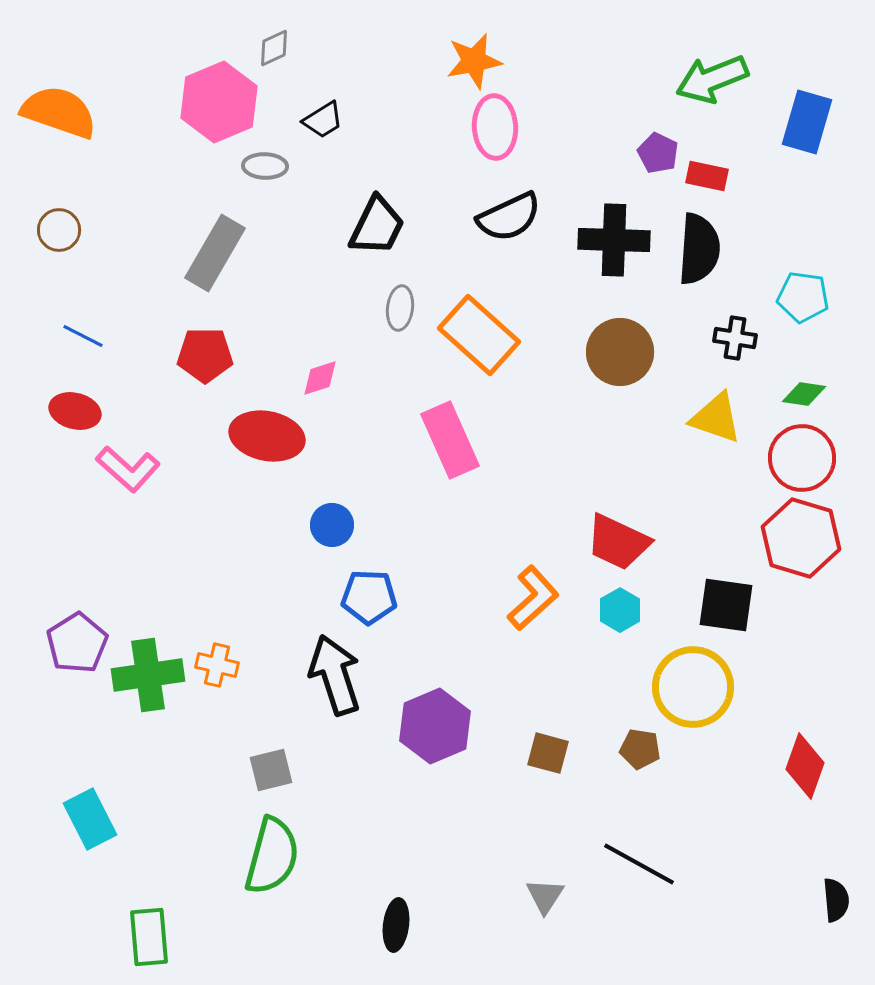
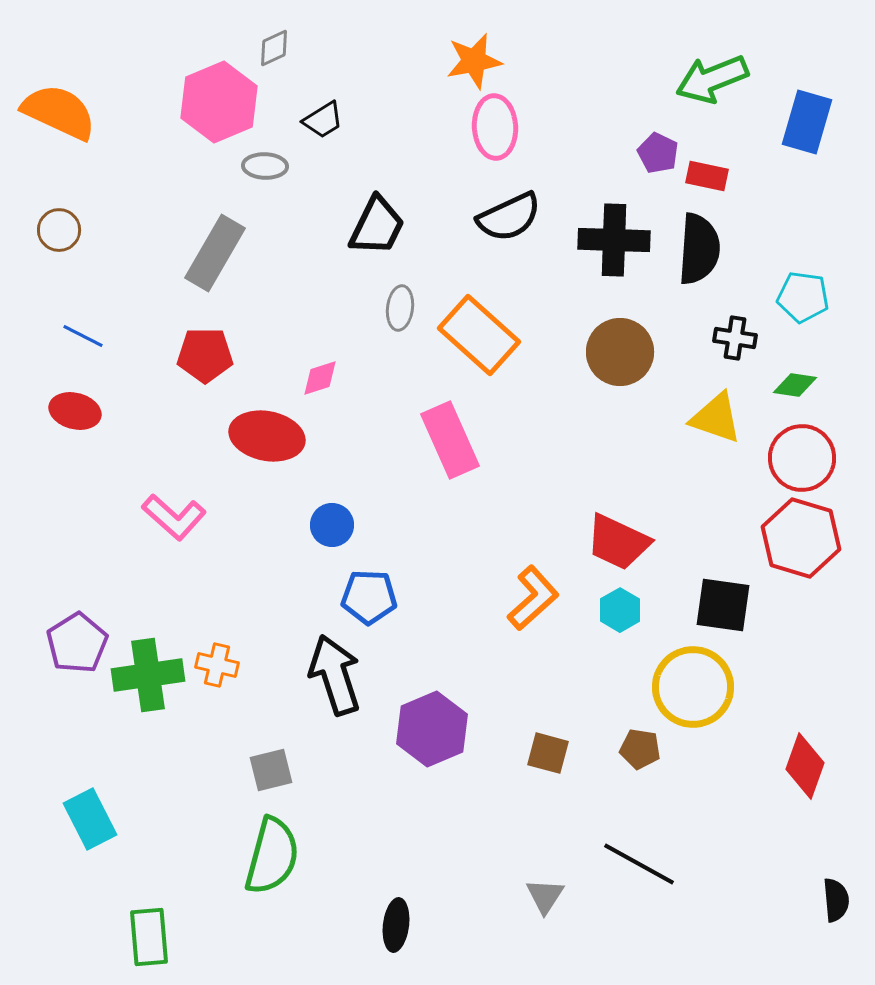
orange semicircle at (59, 112): rotated 6 degrees clockwise
green diamond at (804, 394): moved 9 px left, 9 px up
pink L-shape at (128, 469): moved 46 px right, 48 px down
black square at (726, 605): moved 3 px left
purple hexagon at (435, 726): moved 3 px left, 3 px down
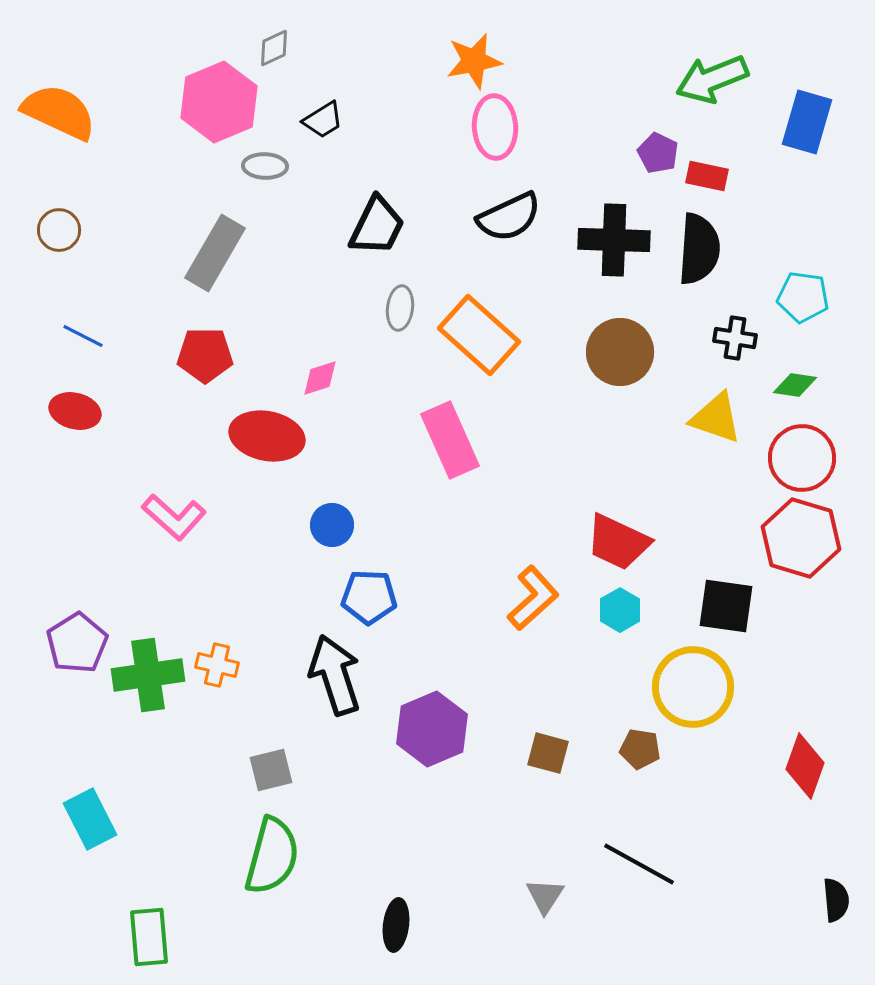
black square at (723, 605): moved 3 px right, 1 px down
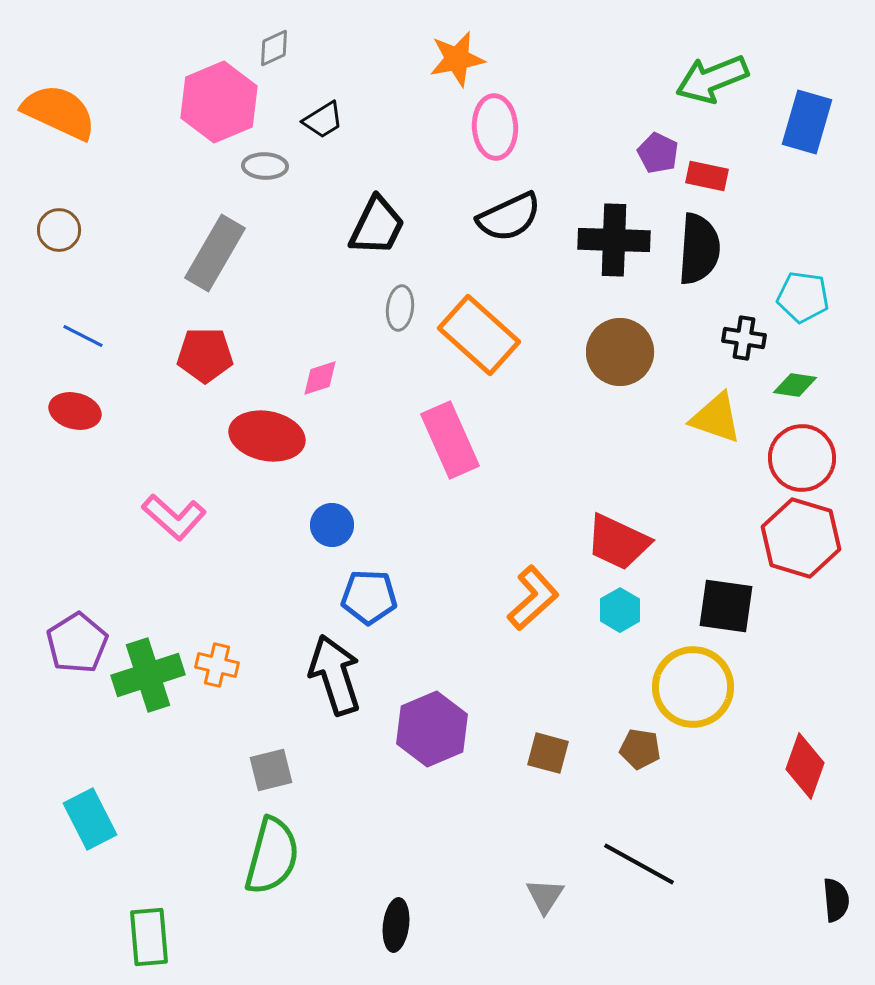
orange star at (474, 61): moved 17 px left, 2 px up
black cross at (735, 338): moved 9 px right
green cross at (148, 675): rotated 10 degrees counterclockwise
